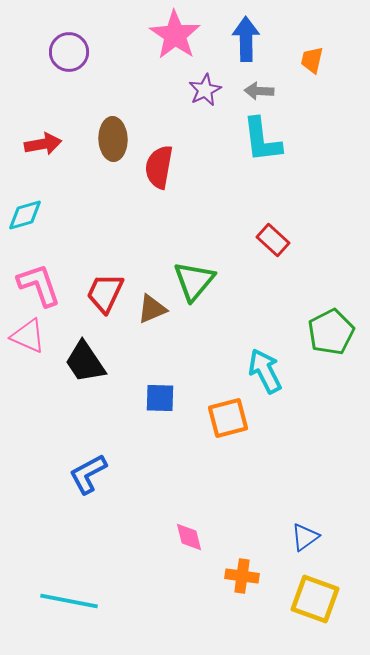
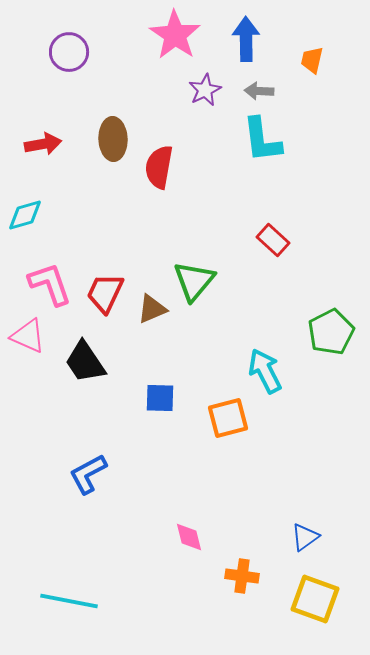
pink L-shape: moved 11 px right, 1 px up
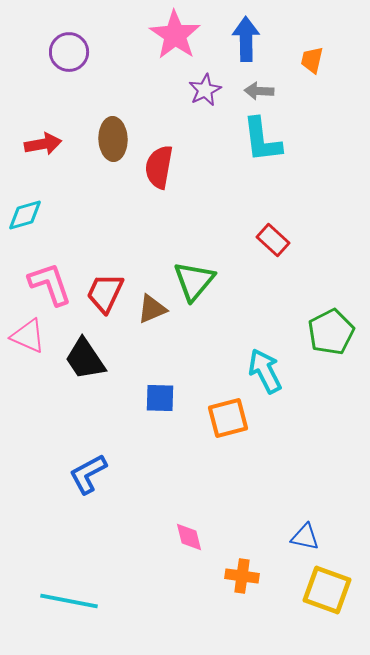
black trapezoid: moved 3 px up
blue triangle: rotated 48 degrees clockwise
yellow square: moved 12 px right, 9 px up
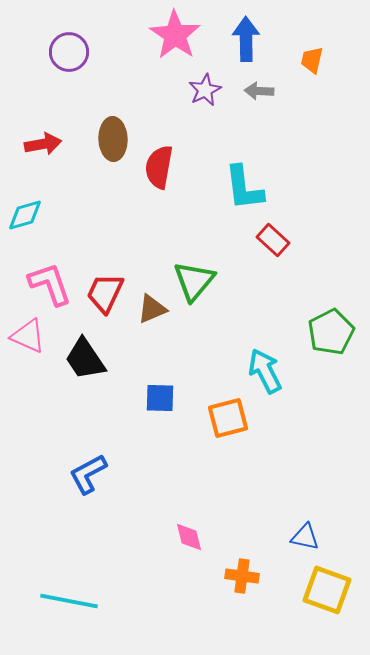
cyan L-shape: moved 18 px left, 48 px down
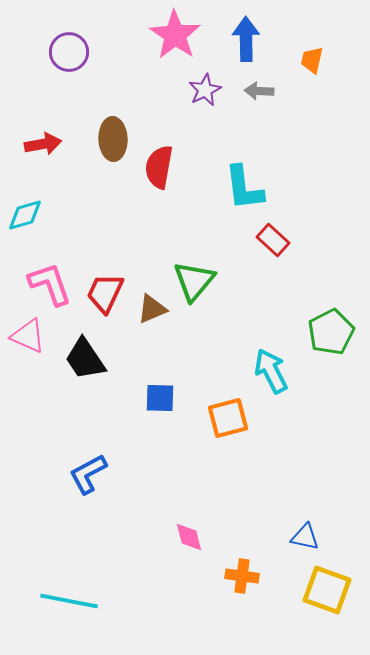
cyan arrow: moved 6 px right
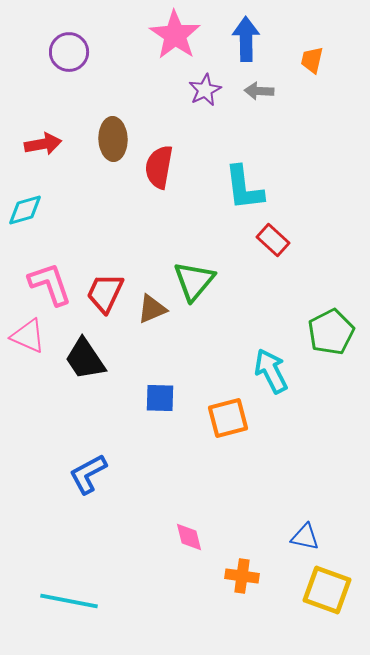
cyan diamond: moved 5 px up
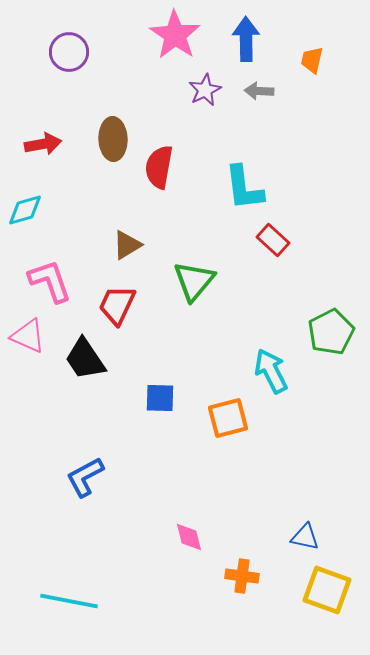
pink L-shape: moved 3 px up
red trapezoid: moved 12 px right, 12 px down
brown triangle: moved 25 px left, 64 px up; rotated 8 degrees counterclockwise
blue L-shape: moved 3 px left, 3 px down
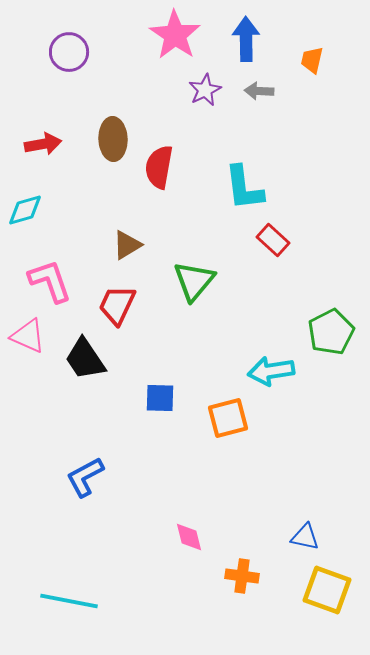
cyan arrow: rotated 72 degrees counterclockwise
